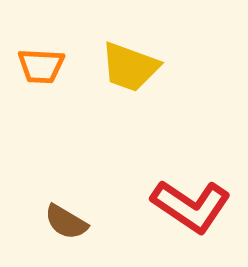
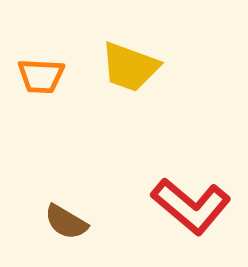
orange trapezoid: moved 10 px down
red L-shape: rotated 6 degrees clockwise
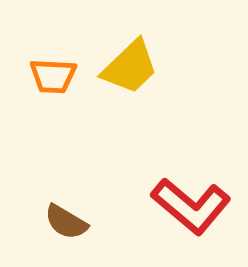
yellow trapezoid: rotated 64 degrees counterclockwise
orange trapezoid: moved 12 px right
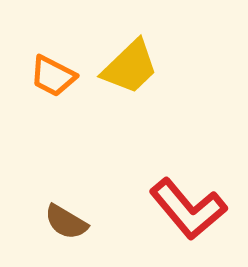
orange trapezoid: rotated 24 degrees clockwise
red L-shape: moved 3 px left, 3 px down; rotated 10 degrees clockwise
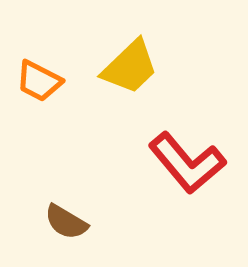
orange trapezoid: moved 14 px left, 5 px down
red L-shape: moved 1 px left, 46 px up
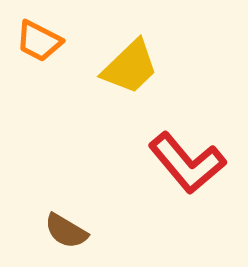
orange trapezoid: moved 40 px up
brown semicircle: moved 9 px down
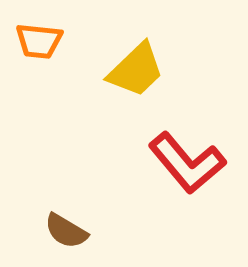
orange trapezoid: rotated 21 degrees counterclockwise
yellow trapezoid: moved 6 px right, 3 px down
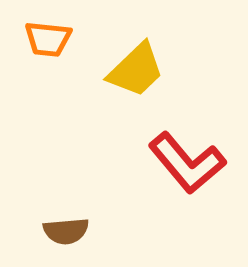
orange trapezoid: moved 9 px right, 2 px up
brown semicircle: rotated 36 degrees counterclockwise
